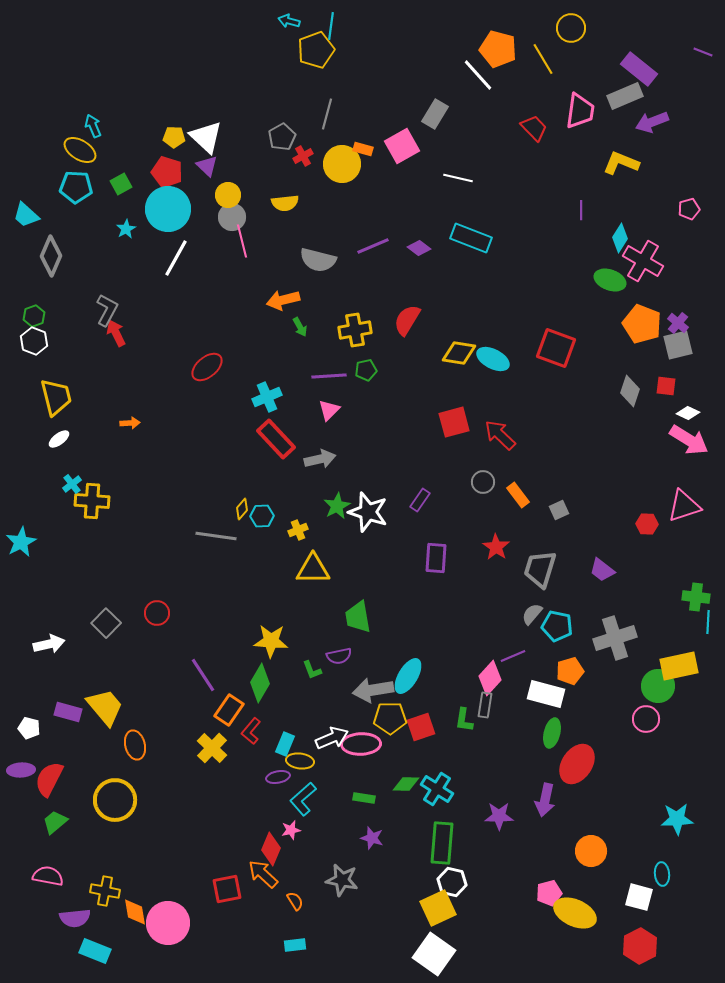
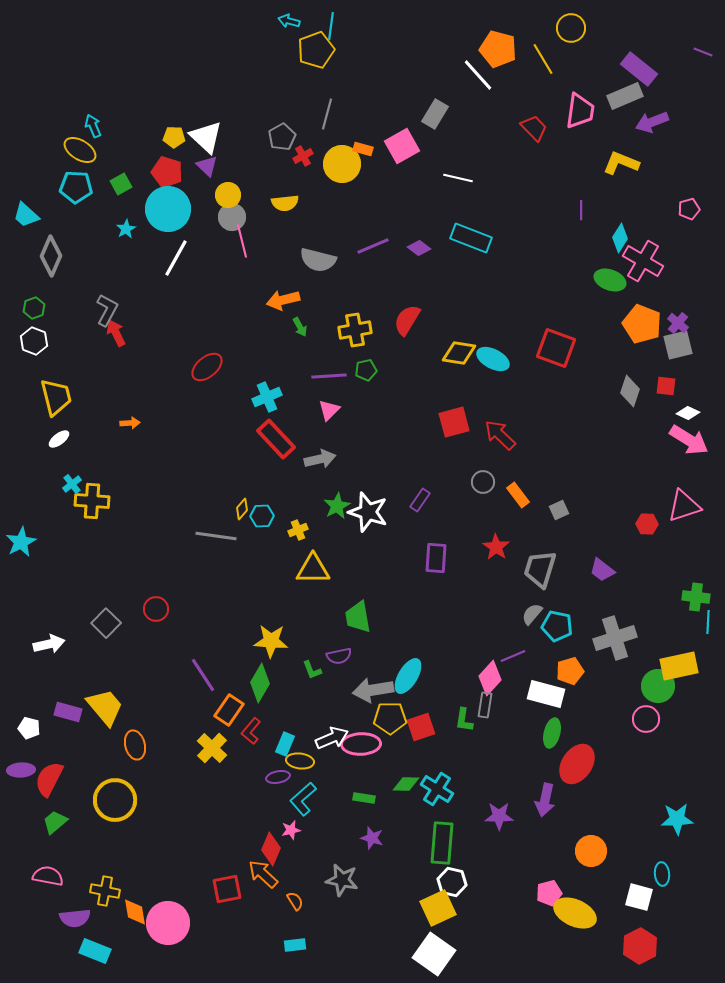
green hexagon at (34, 316): moved 8 px up
red circle at (157, 613): moved 1 px left, 4 px up
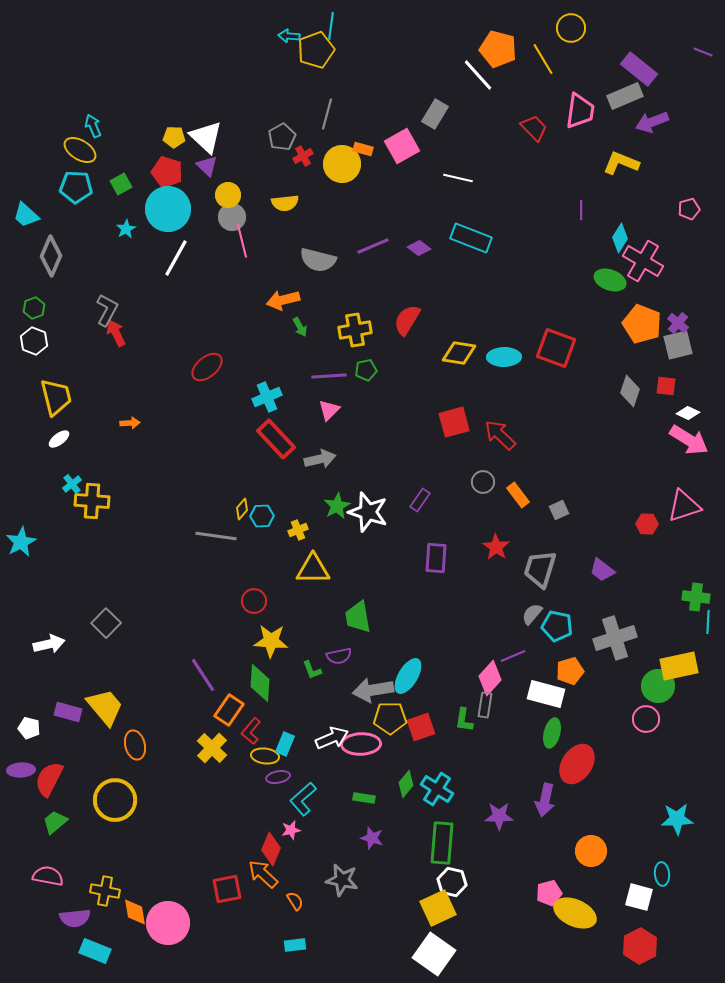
cyan arrow at (289, 21): moved 15 px down; rotated 10 degrees counterclockwise
cyan ellipse at (493, 359): moved 11 px right, 2 px up; rotated 28 degrees counterclockwise
red circle at (156, 609): moved 98 px right, 8 px up
green diamond at (260, 683): rotated 27 degrees counterclockwise
yellow ellipse at (300, 761): moved 35 px left, 5 px up
green diamond at (406, 784): rotated 52 degrees counterclockwise
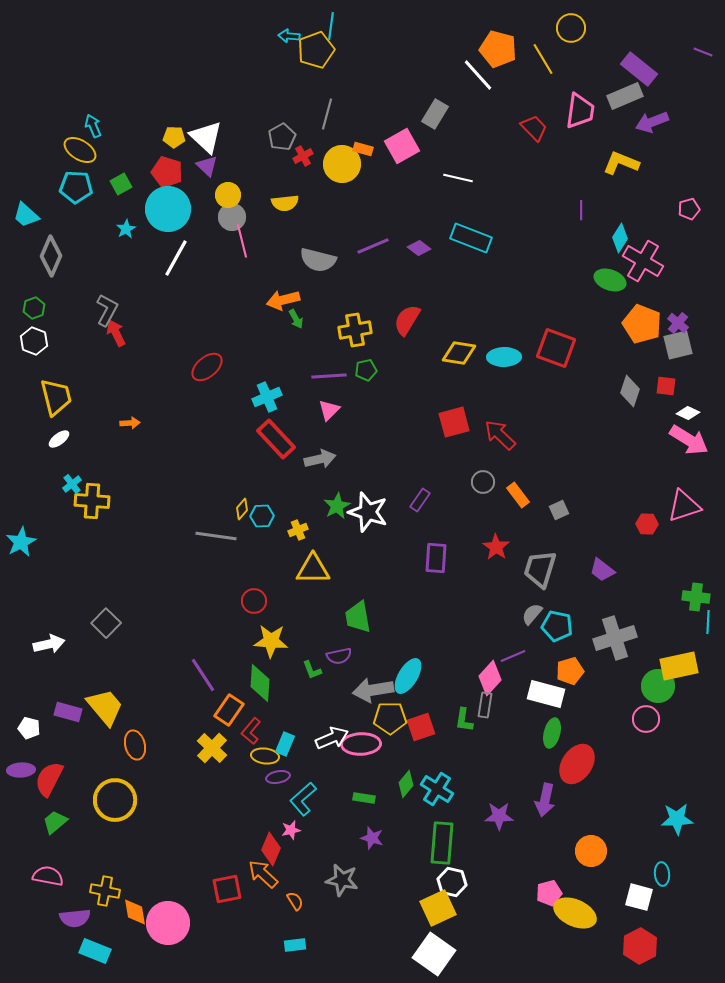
green arrow at (300, 327): moved 4 px left, 8 px up
